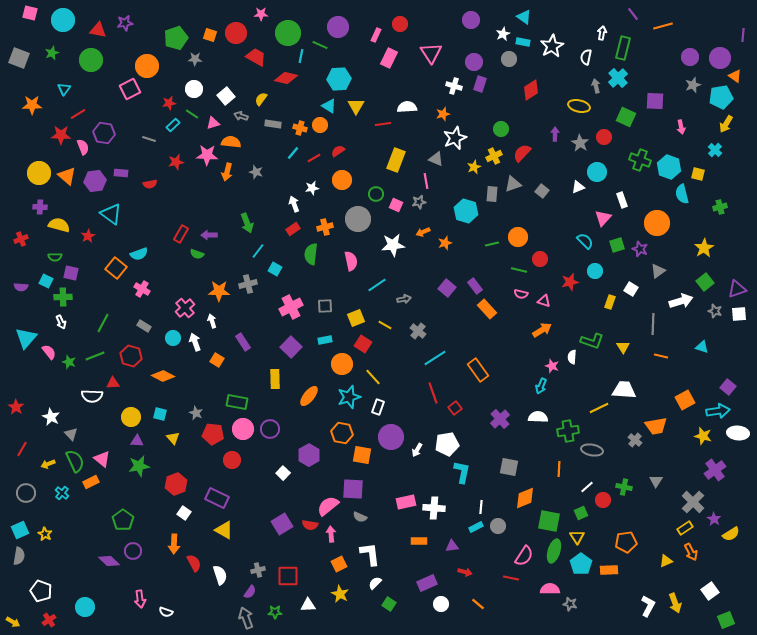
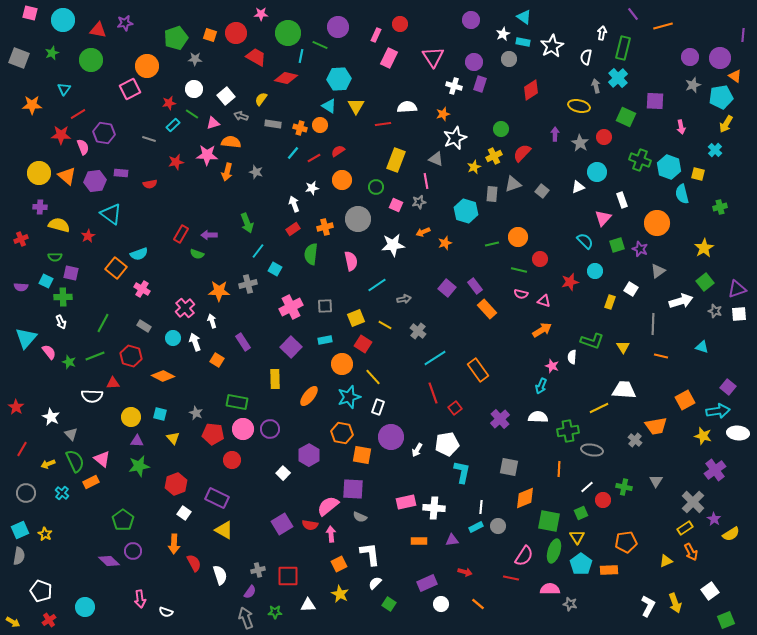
pink triangle at (431, 53): moved 2 px right, 4 px down
green circle at (376, 194): moved 7 px up
purple triangle at (452, 546): moved 6 px up
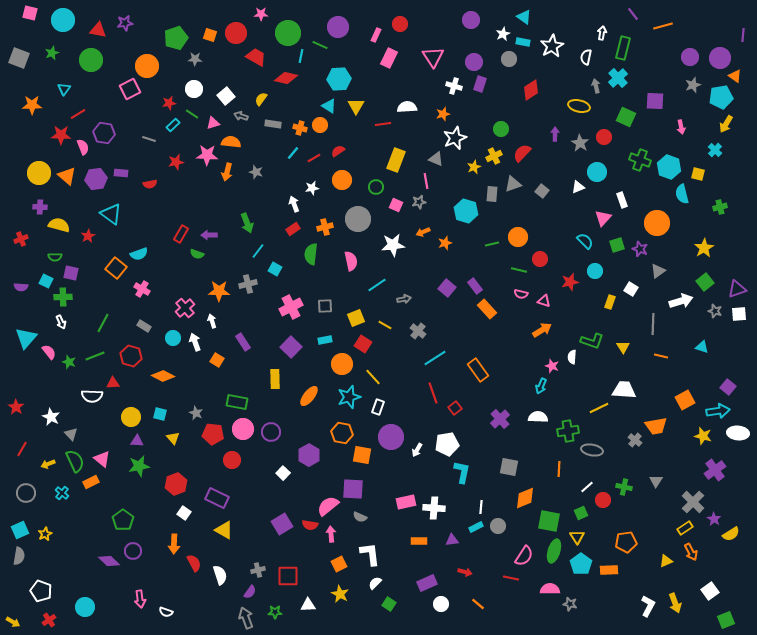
purple hexagon at (95, 181): moved 1 px right, 2 px up
purple circle at (270, 429): moved 1 px right, 3 px down
yellow star at (45, 534): rotated 16 degrees clockwise
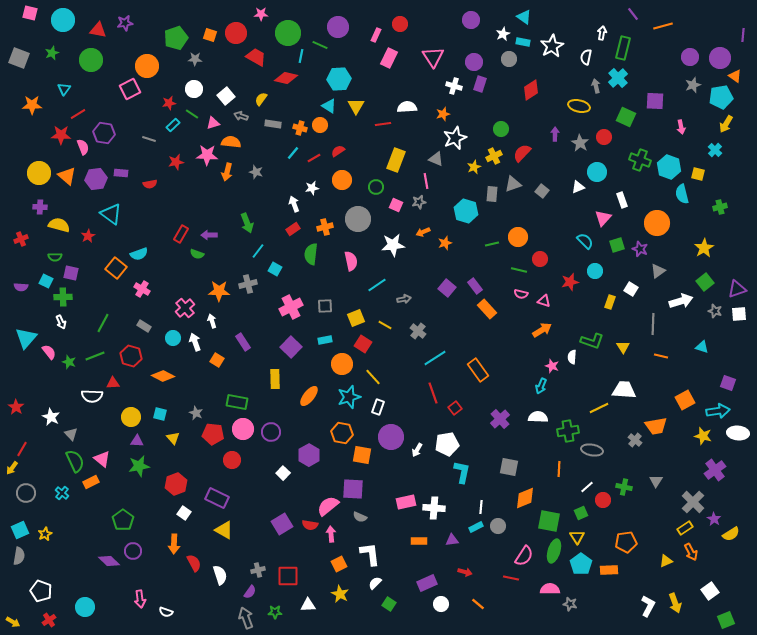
purple square at (728, 387): moved 4 px up; rotated 21 degrees counterclockwise
yellow arrow at (48, 464): moved 36 px left, 4 px down; rotated 32 degrees counterclockwise
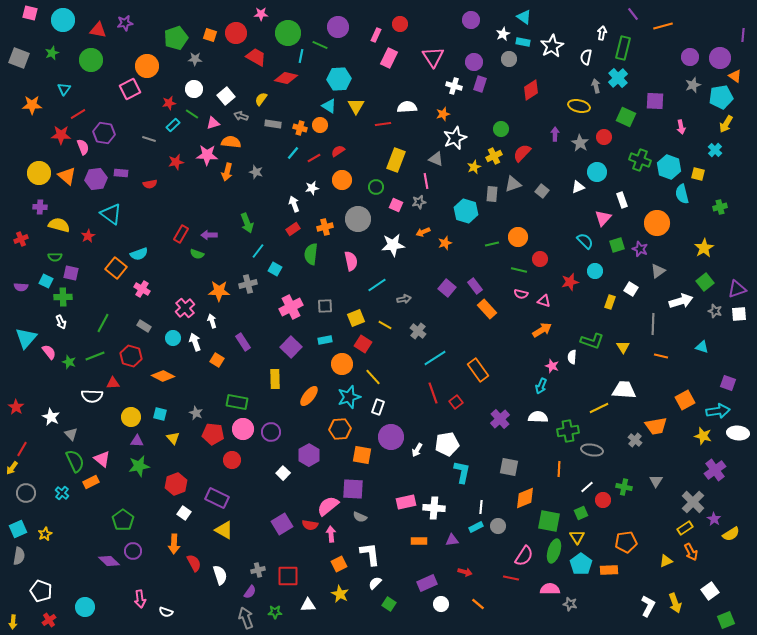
red square at (455, 408): moved 1 px right, 6 px up
orange hexagon at (342, 433): moved 2 px left, 4 px up; rotated 15 degrees counterclockwise
cyan square at (20, 530): moved 2 px left, 1 px up
yellow arrow at (13, 622): rotated 64 degrees clockwise
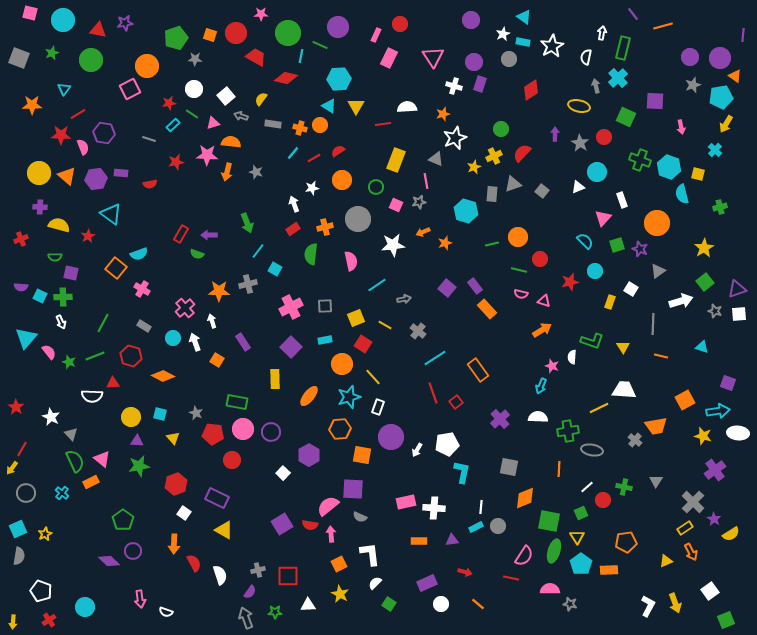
cyan square at (46, 281): moved 6 px left, 15 px down
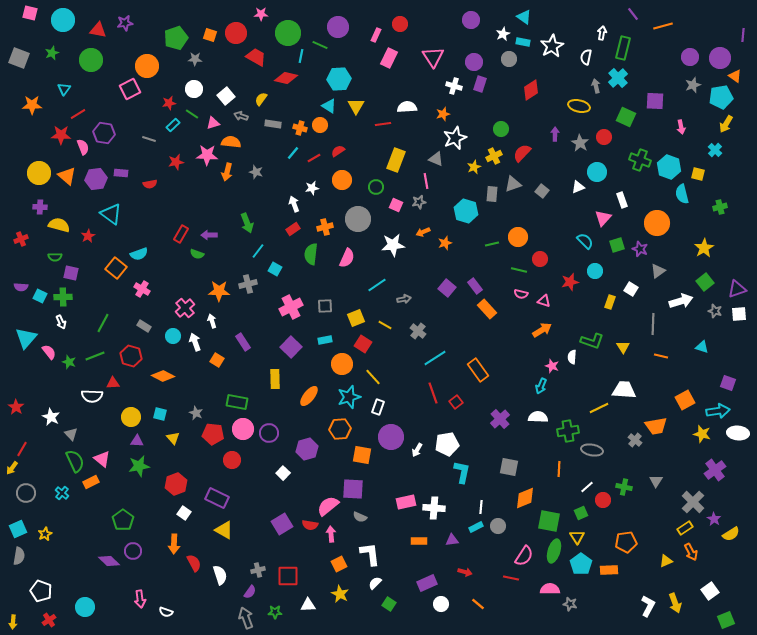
pink semicircle at (351, 261): moved 4 px left, 3 px up; rotated 36 degrees clockwise
cyan circle at (173, 338): moved 2 px up
purple circle at (271, 432): moved 2 px left, 1 px down
yellow star at (703, 436): moved 1 px left, 2 px up
purple hexagon at (309, 455): moved 2 px left, 6 px up; rotated 15 degrees clockwise
